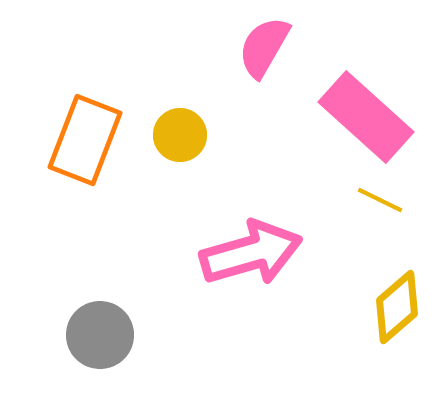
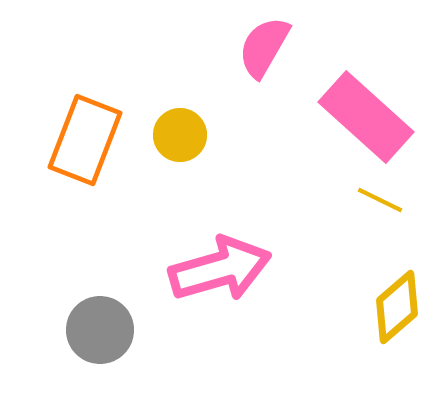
pink arrow: moved 31 px left, 16 px down
gray circle: moved 5 px up
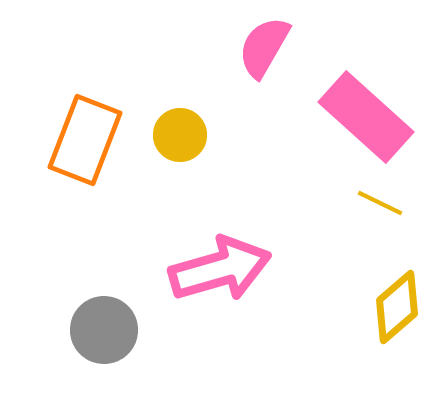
yellow line: moved 3 px down
gray circle: moved 4 px right
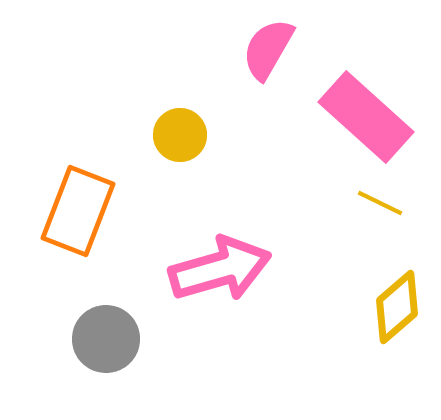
pink semicircle: moved 4 px right, 2 px down
orange rectangle: moved 7 px left, 71 px down
gray circle: moved 2 px right, 9 px down
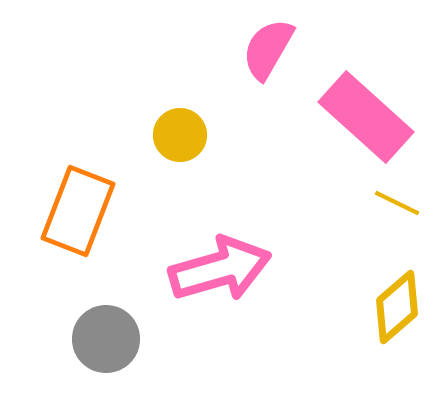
yellow line: moved 17 px right
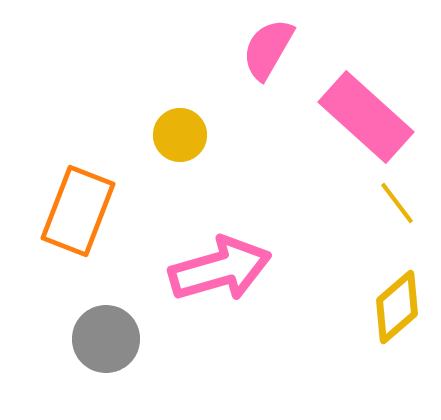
yellow line: rotated 27 degrees clockwise
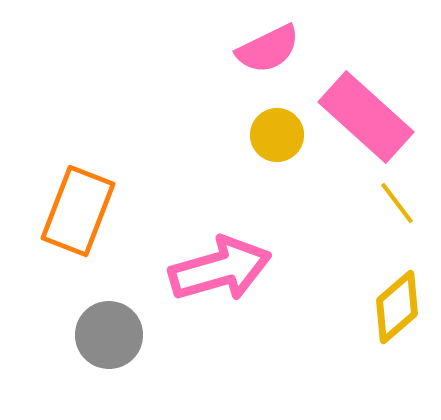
pink semicircle: rotated 146 degrees counterclockwise
yellow circle: moved 97 px right
gray circle: moved 3 px right, 4 px up
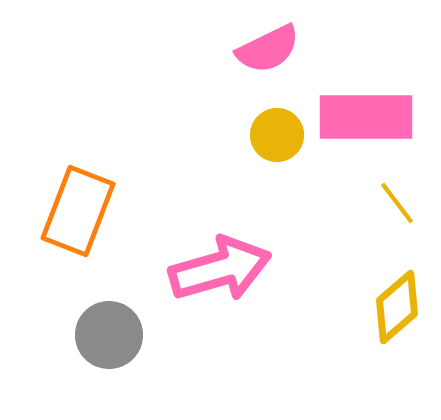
pink rectangle: rotated 42 degrees counterclockwise
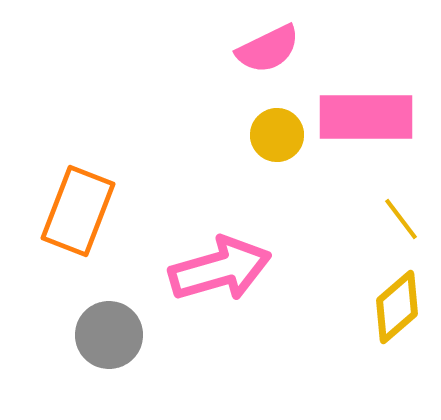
yellow line: moved 4 px right, 16 px down
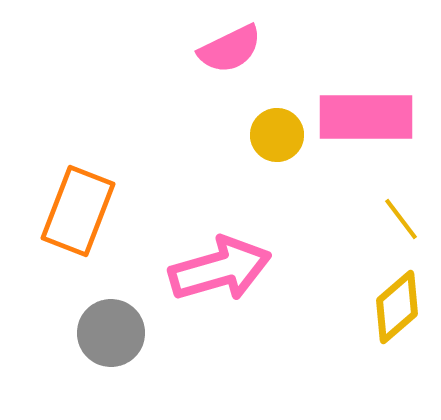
pink semicircle: moved 38 px left
gray circle: moved 2 px right, 2 px up
